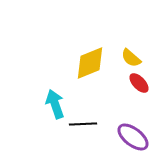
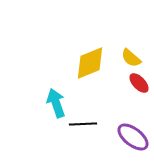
cyan arrow: moved 1 px right, 1 px up
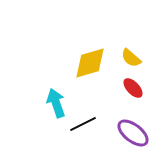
yellow diamond: rotated 6 degrees clockwise
red ellipse: moved 6 px left, 5 px down
black line: rotated 24 degrees counterclockwise
purple ellipse: moved 4 px up
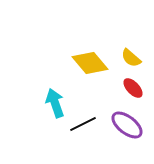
yellow diamond: rotated 66 degrees clockwise
cyan arrow: moved 1 px left
purple ellipse: moved 6 px left, 8 px up
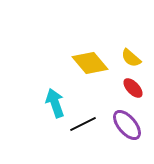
purple ellipse: rotated 12 degrees clockwise
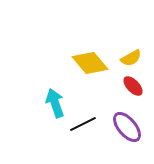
yellow semicircle: rotated 70 degrees counterclockwise
red ellipse: moved 2 px up
purple ellipse: moved 2 px down
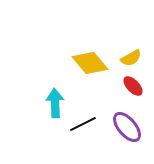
cyan arrow: rotated 16 degrees clockwise
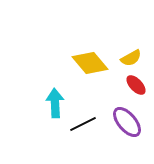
red ellipse: moved 3 px right, 1 px up
purple ellipse: moved 5 px up
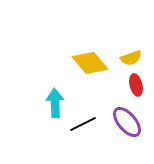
yellow semicircle: rotated 10 degrees clockwise
red ellipse: rotated 30 degrees clockwise
